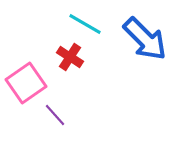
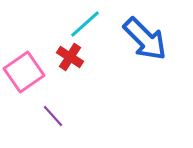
cyan line: rotated 72 degrees counterclockwise
pink square: moved 2 px left, 11 px up
purple line: moved 2 px left, 1 px down
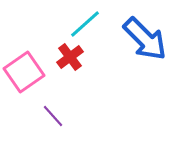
red cross: rotated 20 degrees clockwise
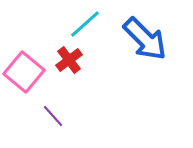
red cross: moved 1 px left, 3 px down
pink square: rotated 15 degrees counterclockwise
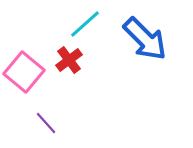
purple line: moved 7 px left, 7 px down
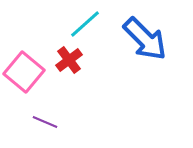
purple line: moved 1 px left, 1 px up; rotated 25 degrees counterclockwise
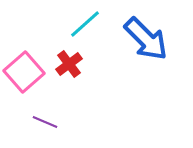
blue arrow: moved 1 px right
red cross: moved 4 px down
pink square: rotated 9 degrees clockwise
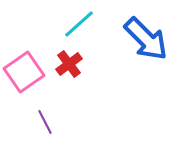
cyan line: moved 6 px left
pink square: rotated 6 degrees clockwise
purple line: rotated 40 degrees clockwise
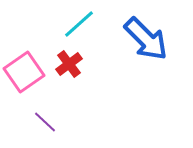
purple line: rotated 20 degrees counterclockwise
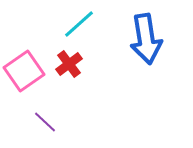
blue arrow: rotated 36 degrees clockwise
pink square: moved 1 px up
